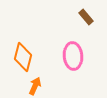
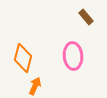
orange diamond: moved 1 px down
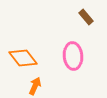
orange diamond: rotated 52 degrees counterclockwise
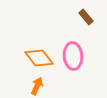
orange diamond: moved 16 px right
orange arrow: moved 2 px right
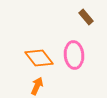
pink ellipse: moved 1 px right, 1 px up
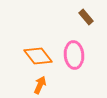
orange diamond: moved 1 px left, 2 px up
orange arrow: moved 3 px right, 1 px up
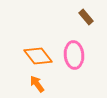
orange arrow: moved 3 px left, 1 px up; rotated 60 degrees counterclockwise
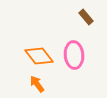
orange diamond: moved 1 px right
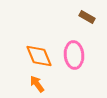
brown rectangle: moved 1 px right; rotated 21 degrees counterclockwise
orange diamond: rotated 16 degrees clockwise
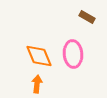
pink ellipse: moved 1 px left, 1 px up
orange arrow: rotated 42 degrees clockwise
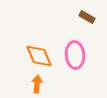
pink ellipse: moved 2 px right, 1 px down
